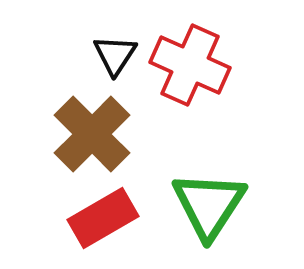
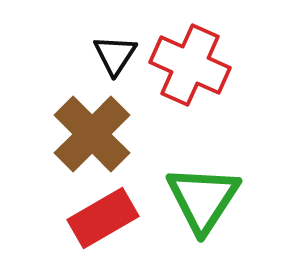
green triangle: moved 6 px left, 6 px up
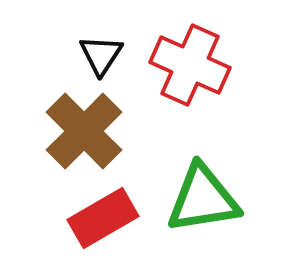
black triangle: moved 14 px left
brown cross: moved 8 px left, 3 px up
green triangle: rotated 48 degrees clockwise
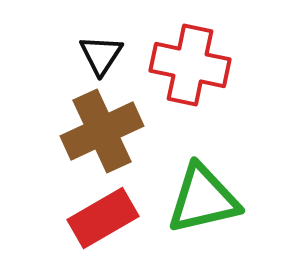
red cross: rotated 12 degrees counterclockwise
brown cross: moved 18 px right; rotated 20 degrees clockwise
green triangle: rotated 4 degrees counterclockwise
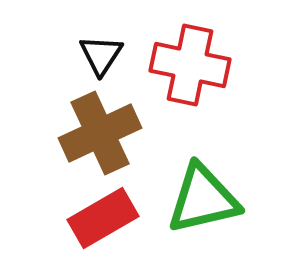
brown cross: moved 2 px left, 2 px down
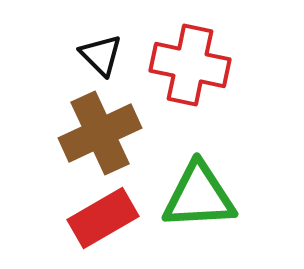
black triangle: rotated 18 degrees counterclockwise
green triangle: moved 4 px left, 3 px up; rotated 10 degrees clockwise
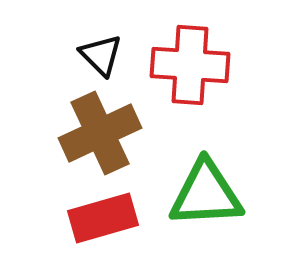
red cross: rotated 8 degrees counterclockwise
green triangle: moved 7 px right, 2 px up
red rectangle: rotated 14 degrees clockwise
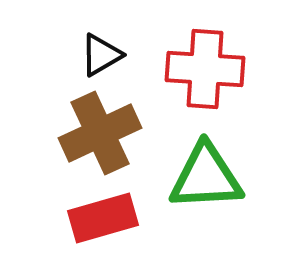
black triangle: rotated 45 degrees clockwise
red cross: moved 15 px right, 4 px down
green triangle: moved 17 px up
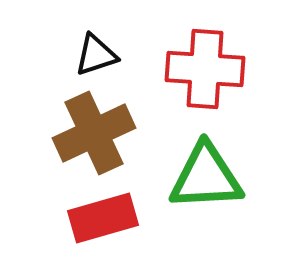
black triangle: moved 5 px left; rotated 12 degrees clockwise
brown cross: moved 6 px left
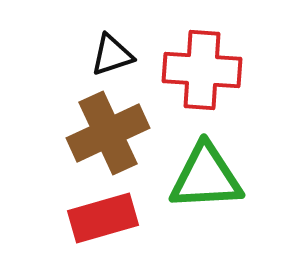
black triangle: moved 16 px right
red cross: moved 3 px left, 1 px down
brown cross: moved 14 px right
